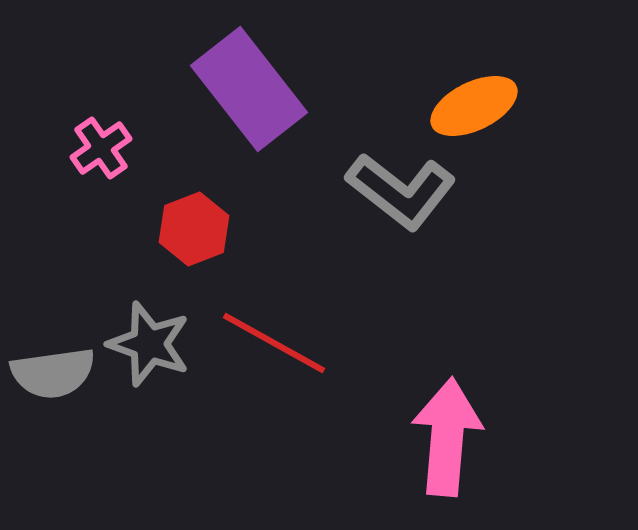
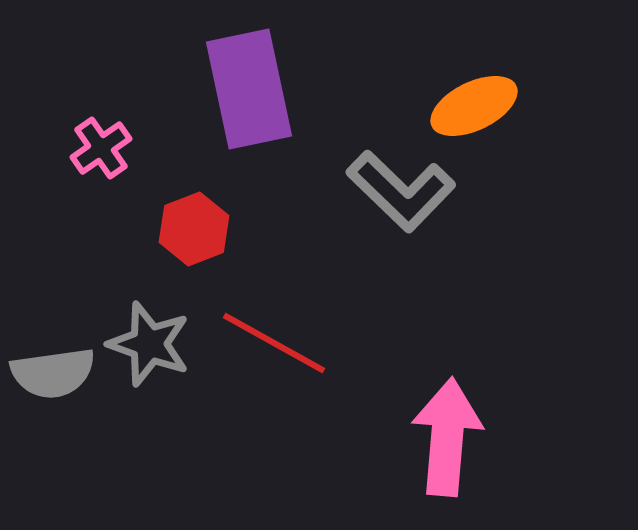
purple rectangle: rotated 26 degrees clockwise
gray L-shape: rotated 6 degrees clockwise
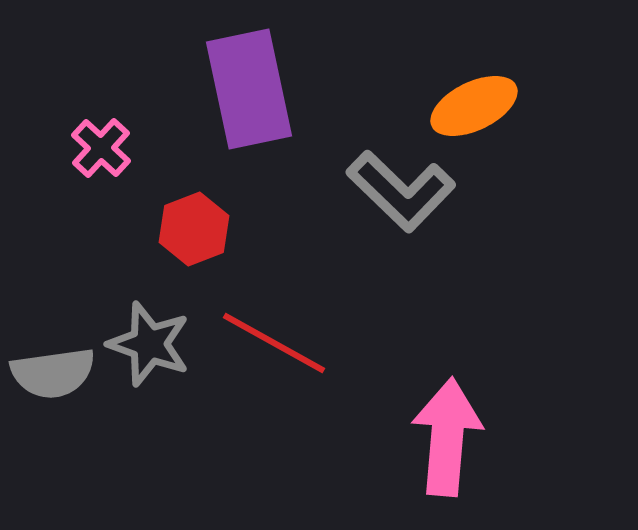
pink cross: rotated 12 degrees counterclockwise
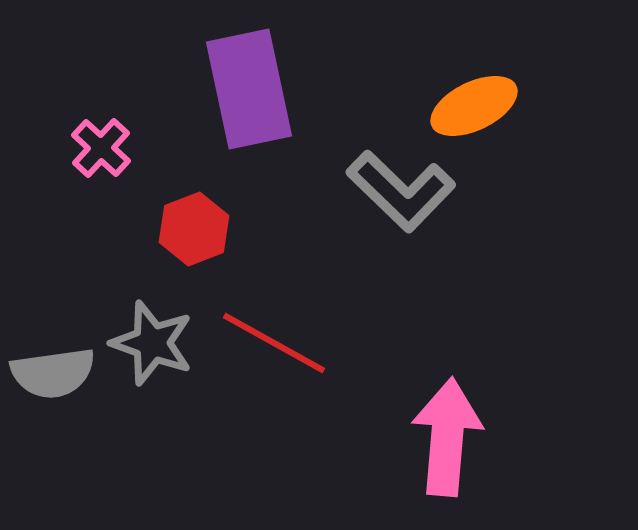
gray star: moved 3 px right, 1 px up
